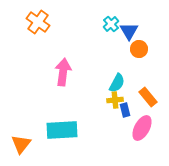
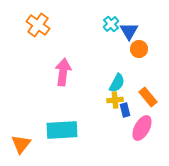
orange cross: moved 3 px down
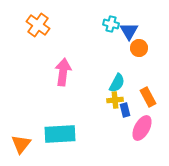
cyan cross: rotated 35 degrees counterclockwise
orange circle: moved 1 px up
orange rectangle: rotated 12 degrees clockwise
cyan rectangle: moved 2 px left, 4 px down
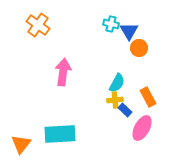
blue rectangle: rotated 32 degrees counterclockwise
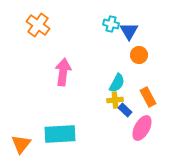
orange circle: moved 7 px down
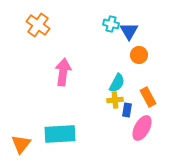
blue rectangle: moved 2 px right; rotated 56 degrees clockwise
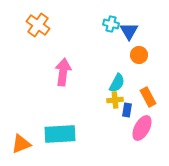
orange triangle: rotated 30 degrees clockwise
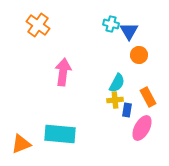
cyan rectangle: rotated 8 degrees clockwise
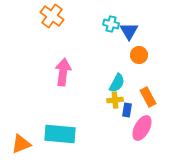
orange cross: moved 14 px right, 9 px up
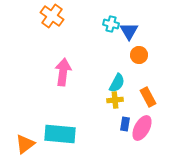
blue rectangle: moved 2 px left, 14 px down
orange triangle: moved 4 px right; rotated 15 degrees counterclockwise
